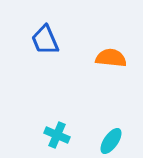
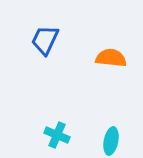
blue trapezoid: rotated 48 degrees clockwise
cyan ellipse: rotated 24 degrees counterclockwise
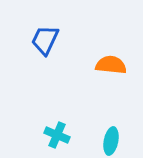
orange semicircle: moved 7 px down
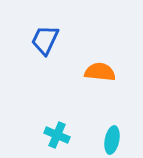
orange semicircle: moved 11 px left, 7 px down
cyan ellipse: moved 1 px right, 1 px up
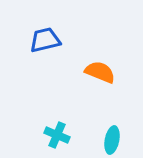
blue trapezoid: rotated 52 degrees clockwise
orange semicircle: rotated 16 degrees clockwise
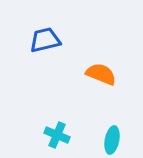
orange semicircle: moved 1 px right, 2 px down
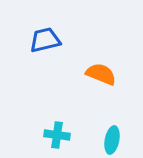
cyan cross: rotated 15 degrees counterclockwise
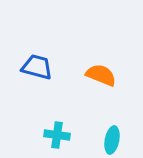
blue trapezoid: moved 8 px left, 27 px down; rotated 28 degrees clockwise
orange semicircle: moved 1 px down
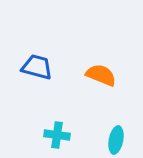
cyan ellipse: moved 4 px right
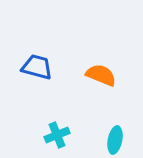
cyan cross: rotated 30 degrees counterclockwise
cyan ellipse: moved 1 px left
